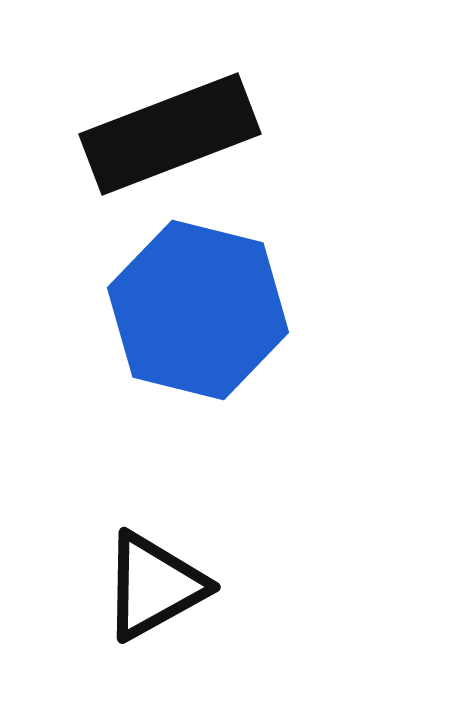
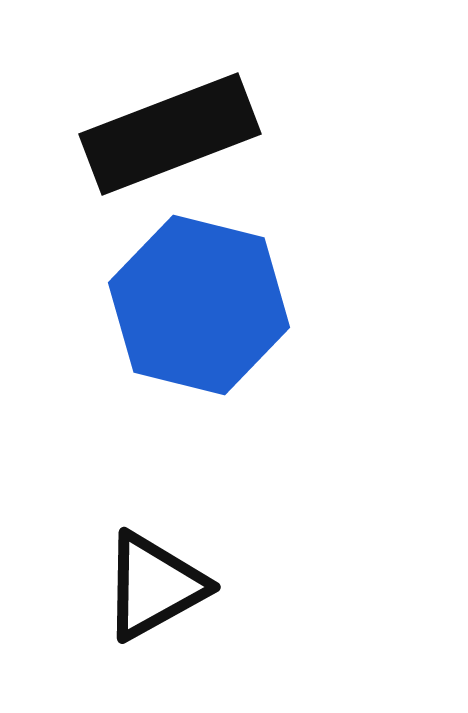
blue hexagon: moved 1 px right, 5 px up
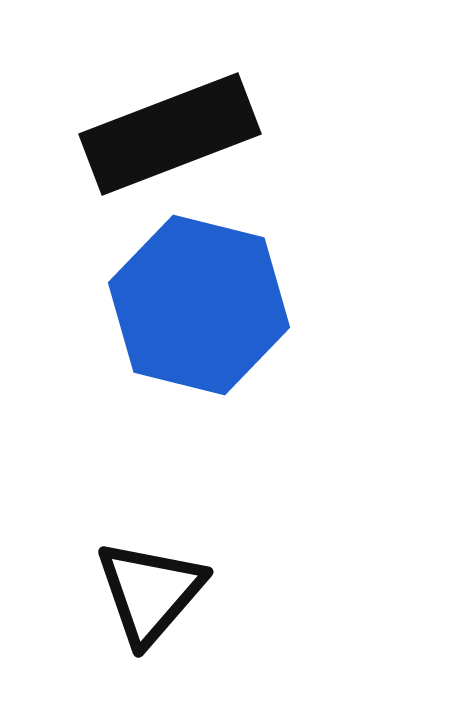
black triangle: moved 4 px left, 6 px down; rotated 20 degrees counterclockwise
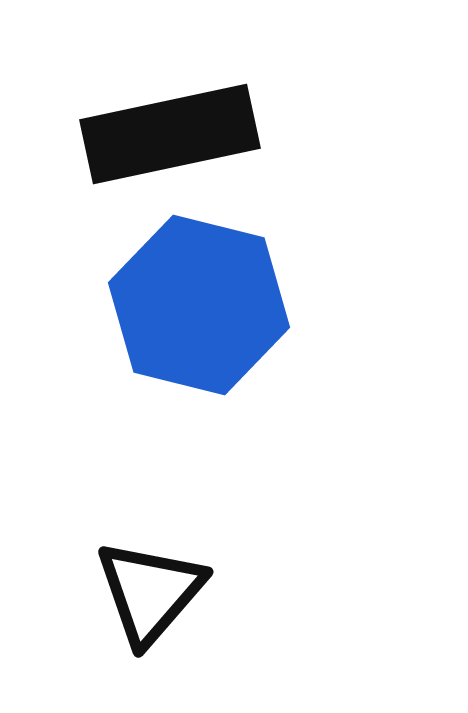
black rectangle: rotated 9 degrees clockwise
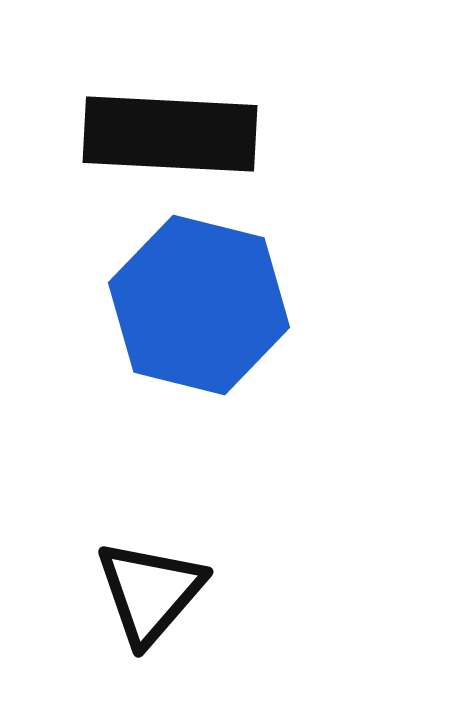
black rectangle: rotated 15 degrees clockwise
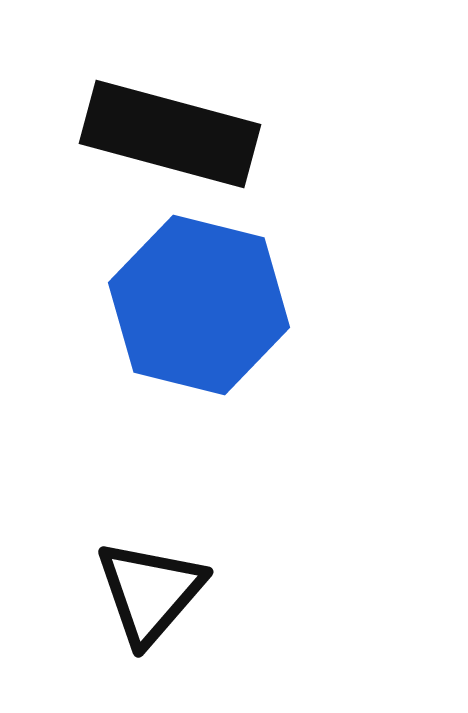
black rectangle: rotated 12 degrees clockwise
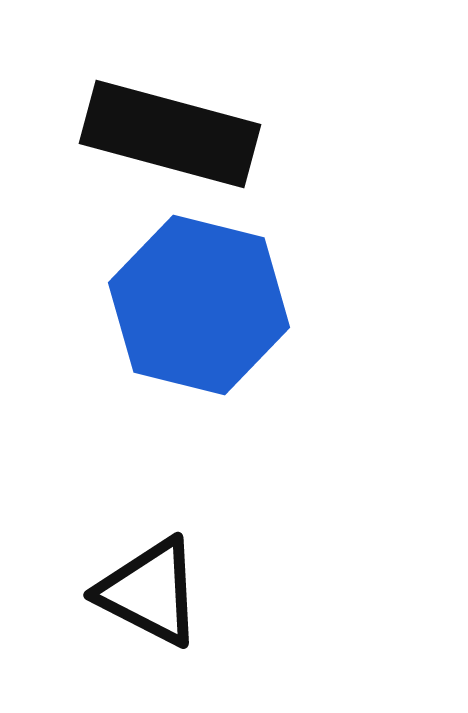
black triangle: rotated 44 degrees counterclockwise
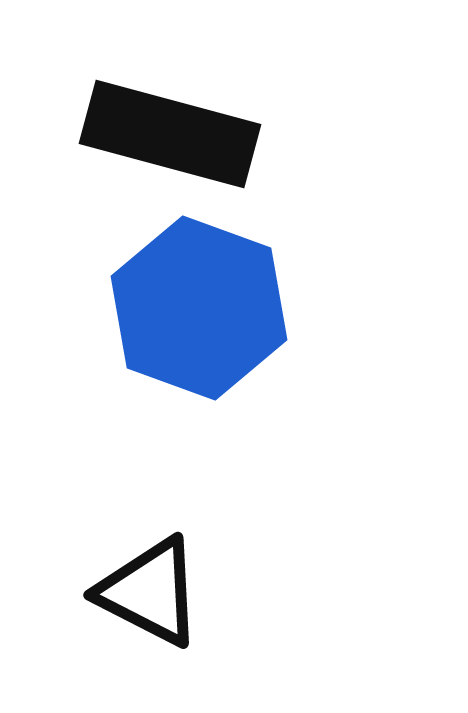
blue hexagon: moved 3 px down; rotated 6 degrees clockwise
